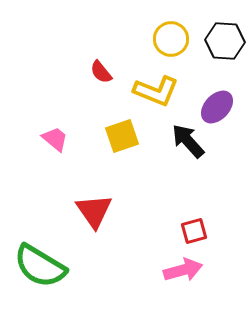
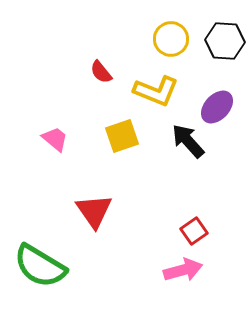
red square: rotated 20 degrees counterclockwise
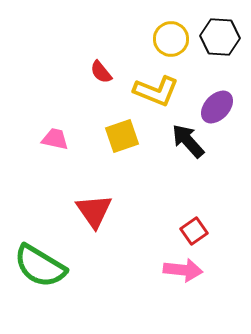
black hexagon: moved 5 px left, 4 px up
pink trapezoid: rotated 28 degrees counterclockwise
pink arrow: rotated 21 degrees clockwise
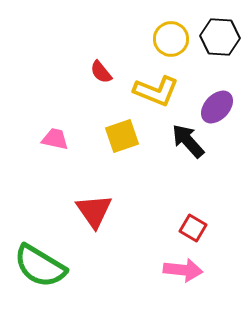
red square: moved 1 px left, 3 px up; rotated 24 degrees counterclockwise
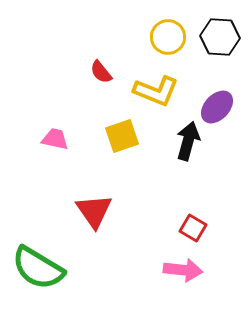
yellow circle: moved 3 px left, 2 px up
black arrow: rotated 57 degrees clockwise
green semicircle: moved 2 px left, 2 px down
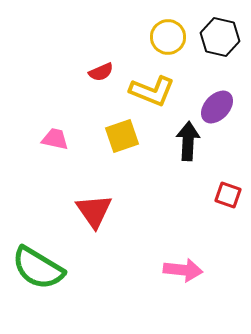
black hexagon: rotated 9 degrees clockwise
red semicircle: rotated 75 degrees counterclockwise
yellow L-shape: moved 4 px left
black arrow: rotated 12 degrees counterclockwise
red square: moved 35 px right, 33 px up; rotated 12 degrees counterclockwise
